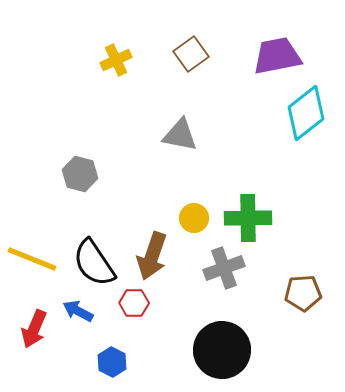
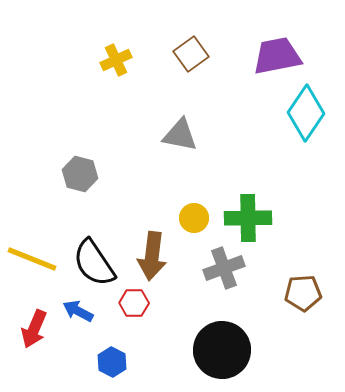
cyan diamond: rotated 18 degrees counterclockwise
brown arrow: rotated 12 degrees counterclockwise
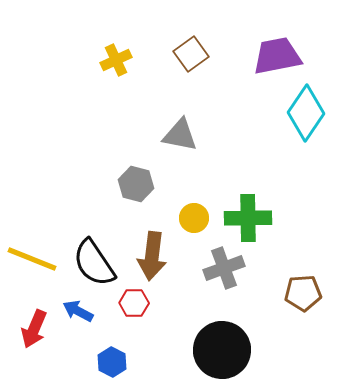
gray hexagon: moved 56 px right, 10 px down
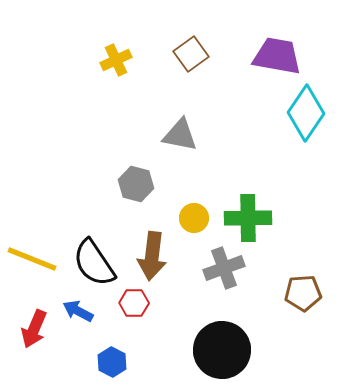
purple trapezoid: rotated 21 degrees clockwise
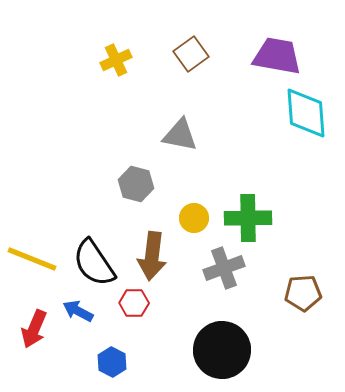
cyan diamond: rotated 38 degrees counterclockwise
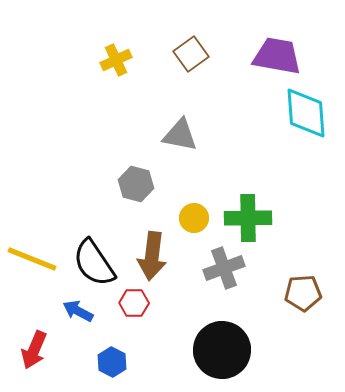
red arrow: moved 21 px down
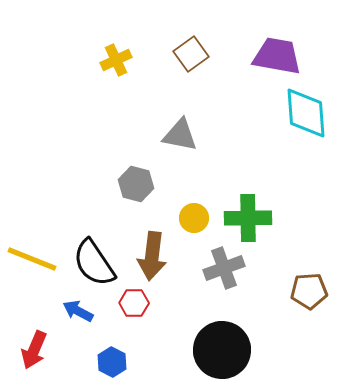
brown pentagon: moved 6 px right, 2 px up
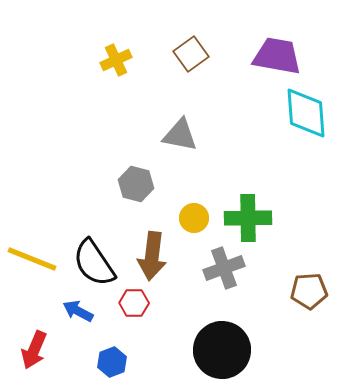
blue hexagon: rotated 12 degrees clockwise
